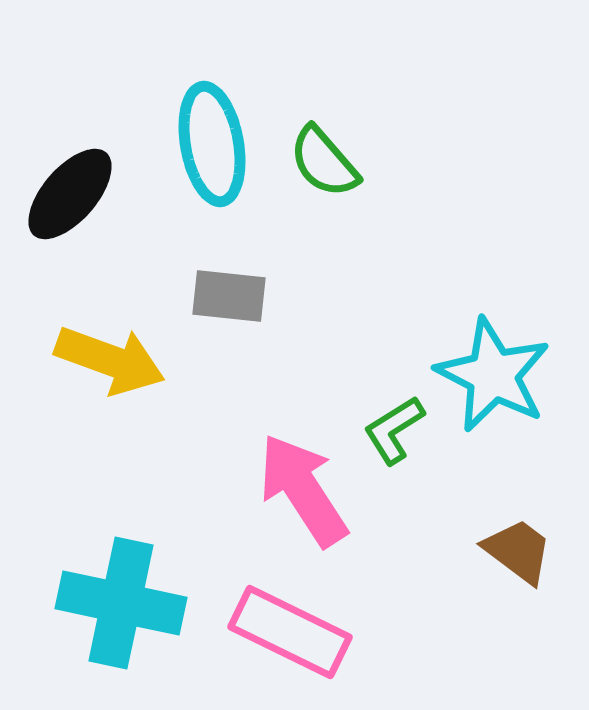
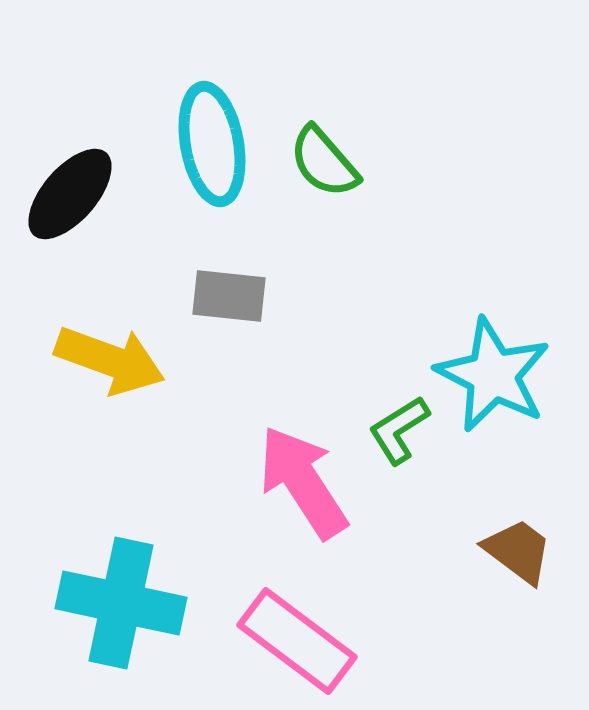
green L-shape: moved 5 px right
pink arrow: moved 8 px up
pink rectangle: moved 7 px right, 9 px down; rotated 11 degrees clockwise
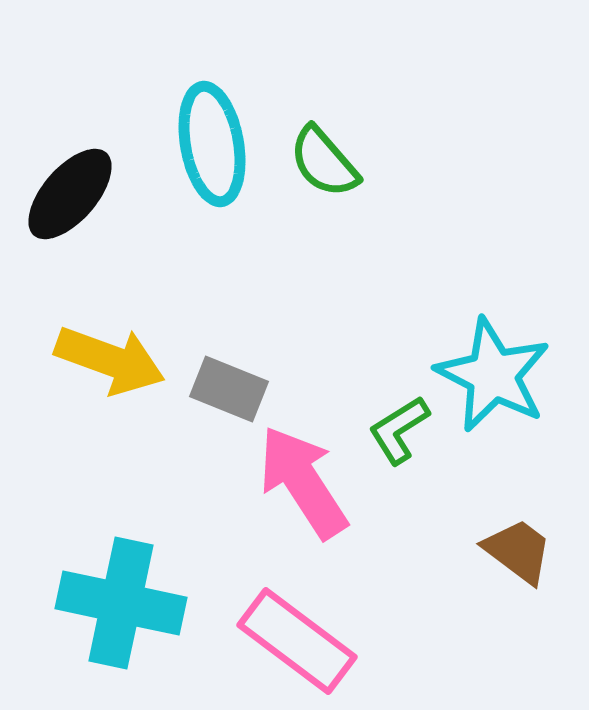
gray rectangle: moved 93 px down; rotated 16 degrees clockwise
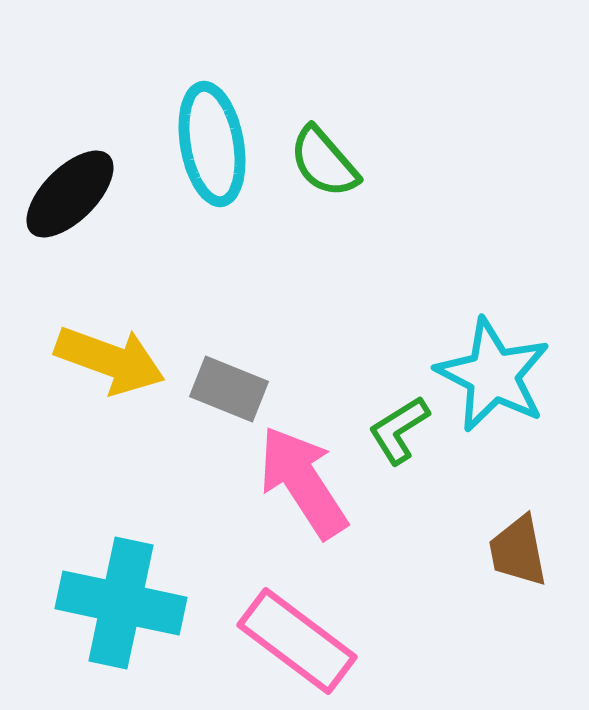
black ellipse: rotated 4 degrees clockwise
brown trapezoid: rotated 138 degrees counterclockwise
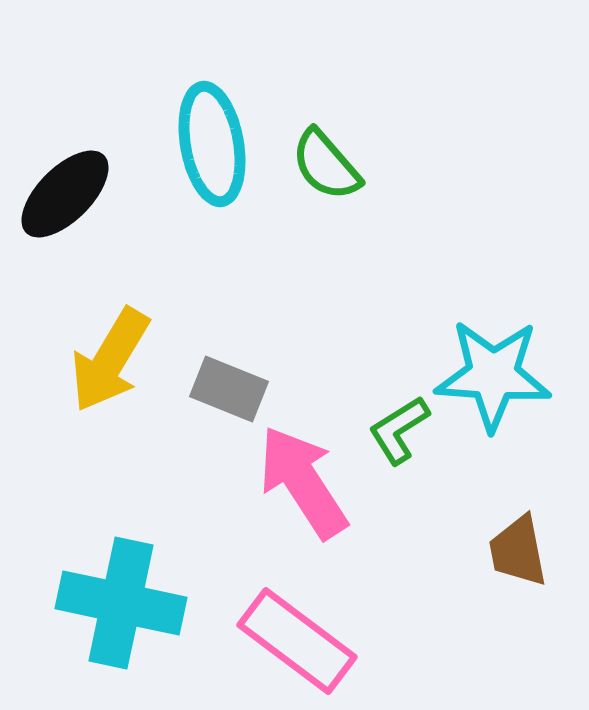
green semicircle: moved 2 px right, 3 px down
black ellipse: moved 5 px left
yellow arrow: rotated 101 degrees clockwise
cyan star: rotated 23 degrees counterclockwise
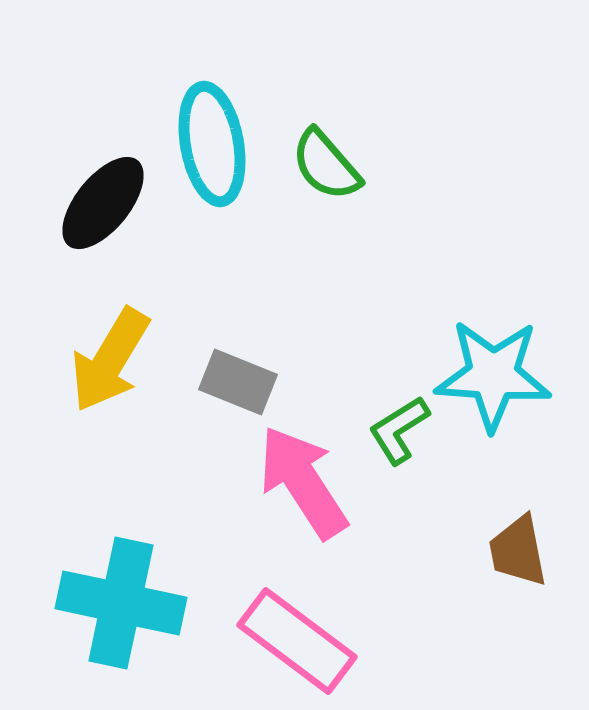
black ellipse: moved 38 px right, 9 px down; rotated 6 degrees counterclockwise
gray rectangle: moved 9 px right, 7 px up
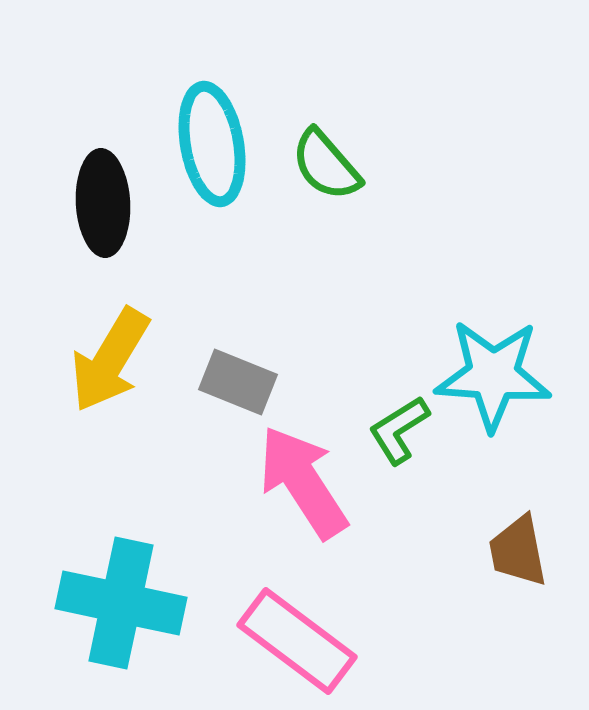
black ellipse: rotated 42 degrees counterclockwise
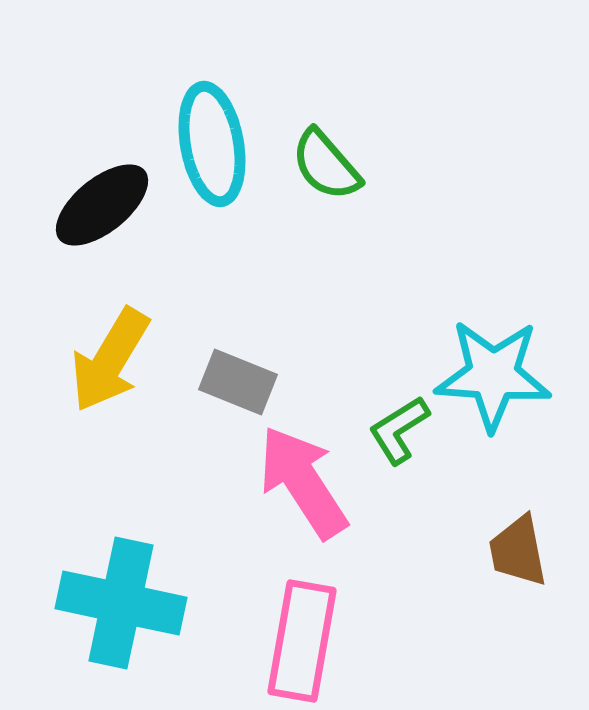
black ellipse: moved 1 px left, 2 px down; rotated 54 degrees clockwise
pink rectangle: moved 5 px right; rotated 63 degrees clockwise
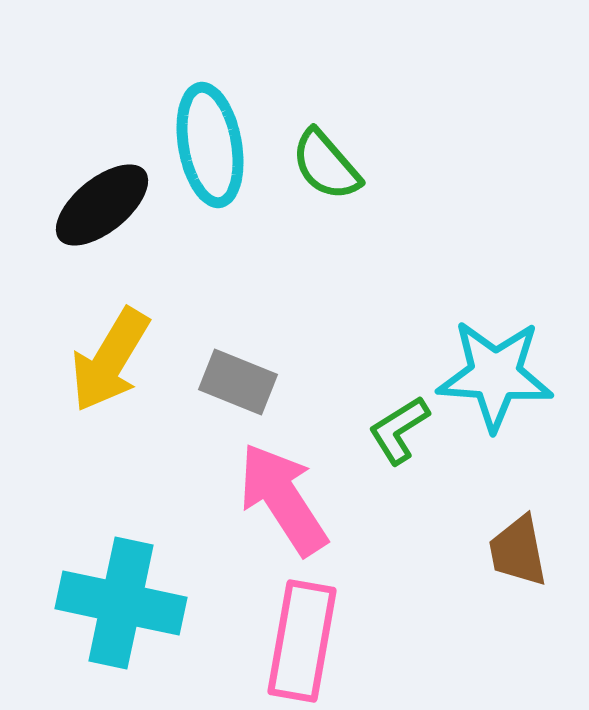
cyan ellipse: moved 2 px left, 1 px down
cyan star: moved 2 px right
pink arrow: moved 20 px left, 17 px down
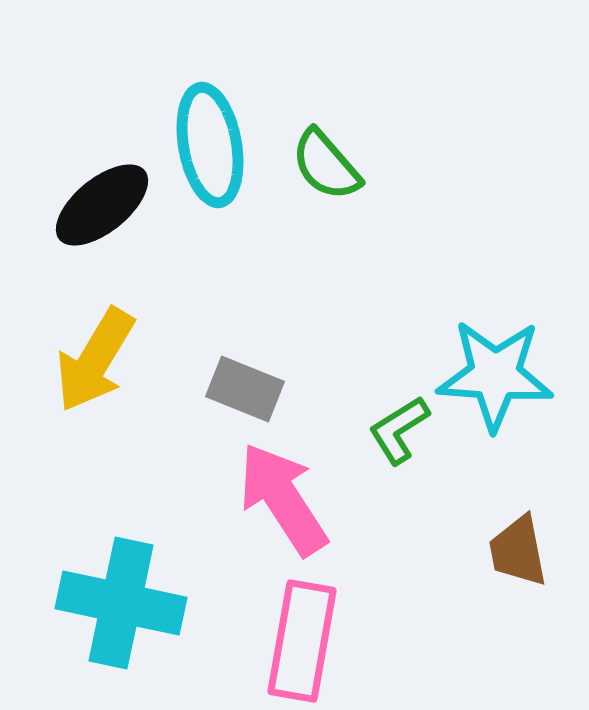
yellow arrow: moved 15 px left
gray rectangle: moved 7 px right, 7 px down
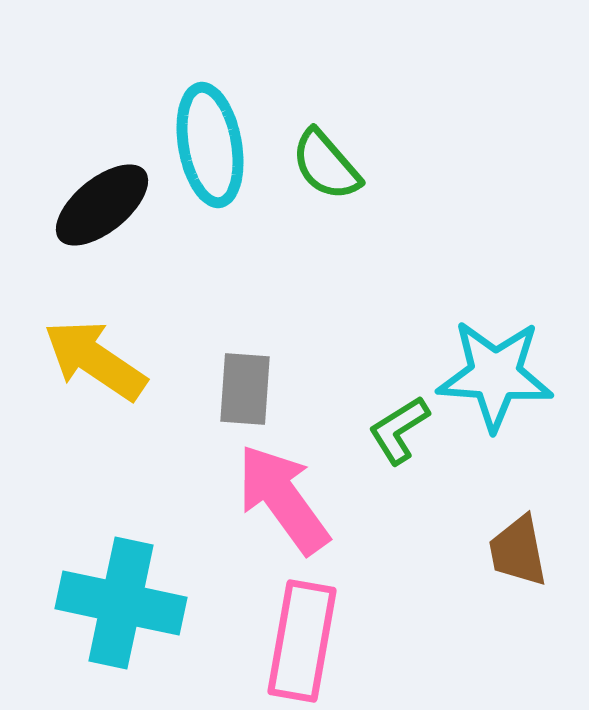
yellow arrow: rotated 93 degrees clockwise
gray rectangle: rotated 72 degrees clockwise
pink arrow: rotated 3 degrees counterclockwise
